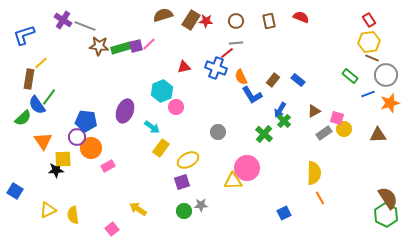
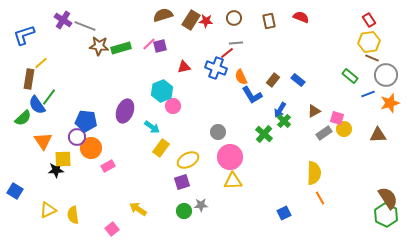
brown circle at (236, 21): moved 2 px left, 3 px up
purple square at (136, 46): moved 24 px right
pink circle at (176, 107): moved 3 px left, 1 px up
pink circle at (247, 168): moved 17 px left, 11 px up
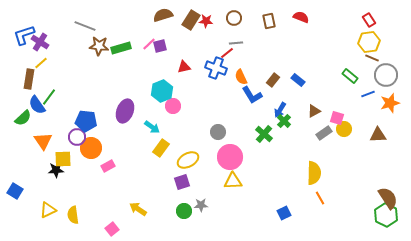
purple cross at (63, 20): moved 23 px left, 22 px down
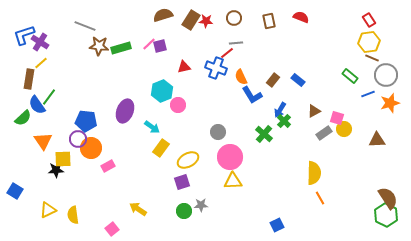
pink circle at (173, 106): moved 5 px right, 1 px up
brown triangle at (378, 135): moved 1 px left, 5 px down
purple circle at (77, 137): moved 1 px right, 2 px down
blue square at (284, 213): moved 7 px left, 12 px down
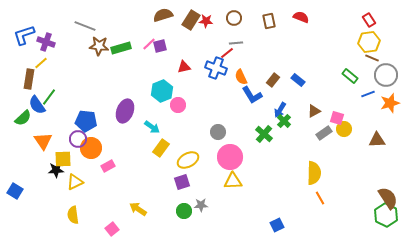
purple cross at (40, 42): moved 6 px right; rotated 12 degrees counterclockwise
yellow triangle at (48, 210): moved 27 px right, 28 px up
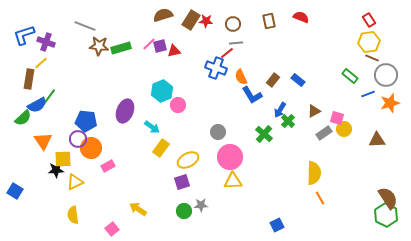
brown circle at (234, 18): moved 1 px left, 6 px down
red triangle at (184, 67): moved 10 px left, 16 px up
blue semicircle at (37, 105): rotated 84 degrees counterclockwise
green cross at (284, 121): moved 4 px right
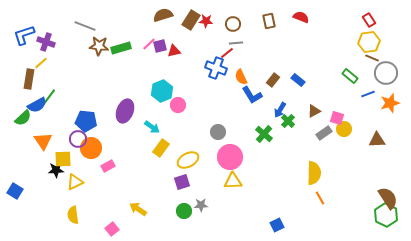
gray circle at (386, 75): moved 2 px up
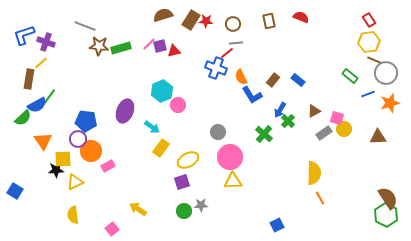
brown line at (372, 58): moved 2 px right, 2 px down
brown triangle at (377, 140): moved 1 px right, 3 px up
orange circle at (91, 148): moved 3 px down
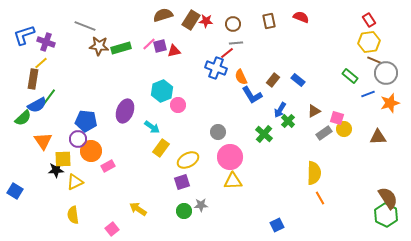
brown rectangle at (29, 79): moved 4 px right
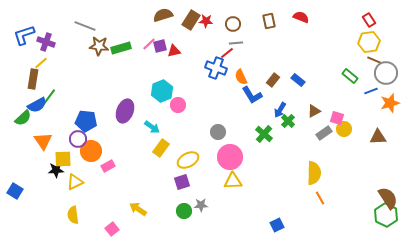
blue line at (368, 94): moved 3 px right, 3 px up
